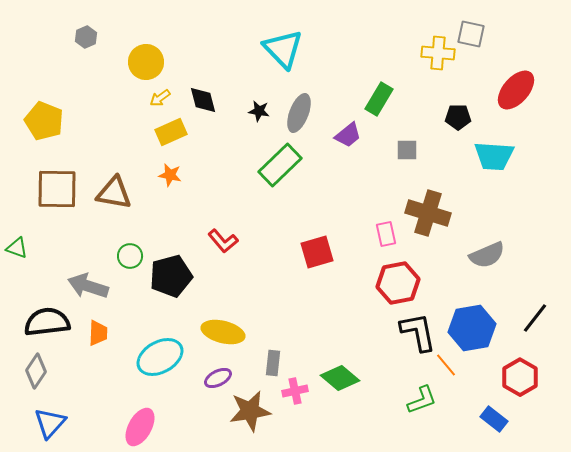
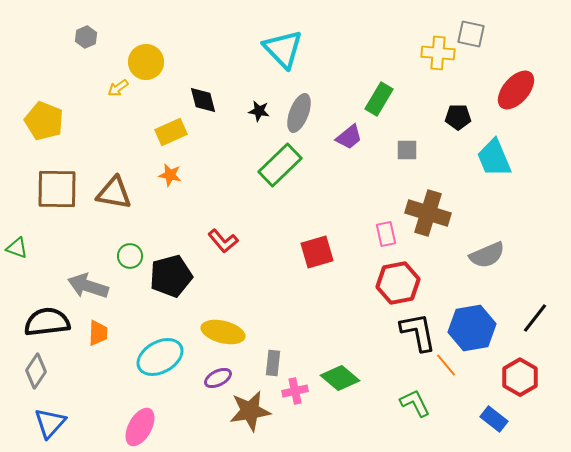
yellow arrow at (160, 98): moved 42 px left, 10 px up
purple trapezoid at (348, 135): moved 1 px right, 2 px down
cyan trapezoid at (494, 156): moved 2 px down; rotated 63 degrees clockwise
green L-shape at (422, 400): moved 7 px left, 3 px down; rotated 96 degrees counterclockwise
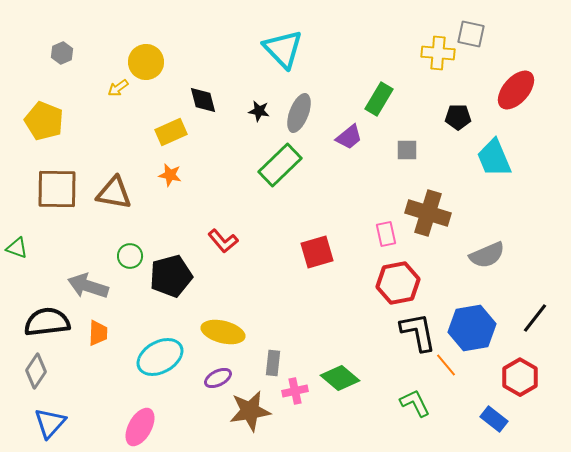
gray hexagon at (86, 37): moved 24 px left, 16 px down
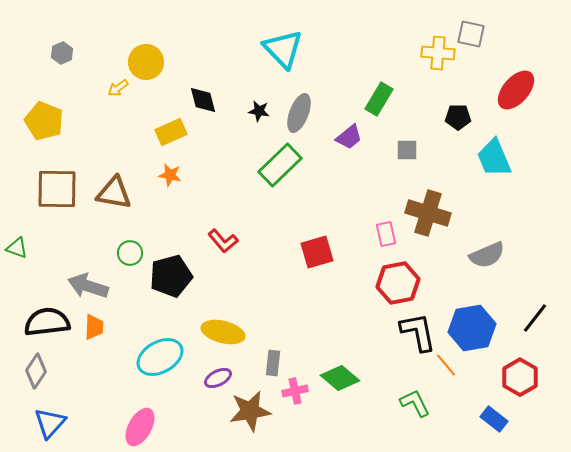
green circle at (130, 256): moved 3 px up
orange trapezoid at (98, 333): moved 4 px left, 6 px up
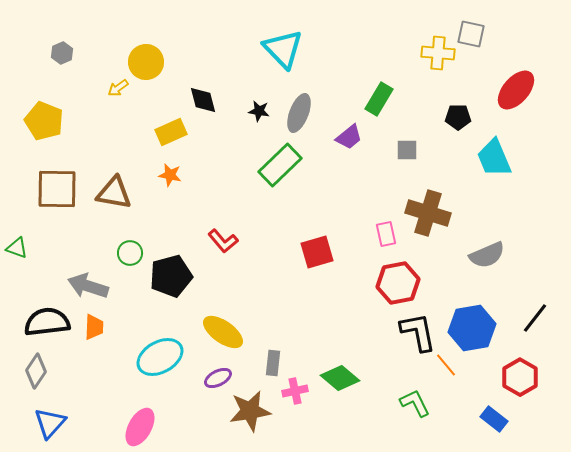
yellow ellipse at (223, 332): rotated 21 degrees clockwise
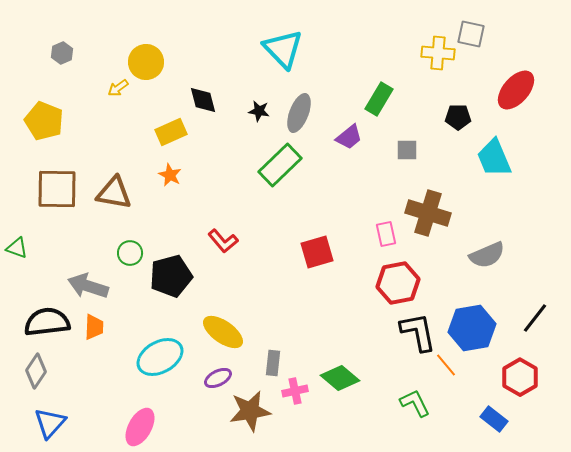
orange star at (170, 175): rotated 15 degrees clockwise
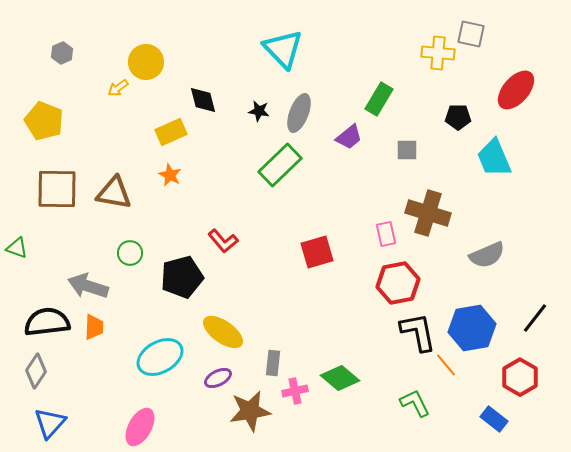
black pentagon at (171, 276): moved 11 px right, 1 px down
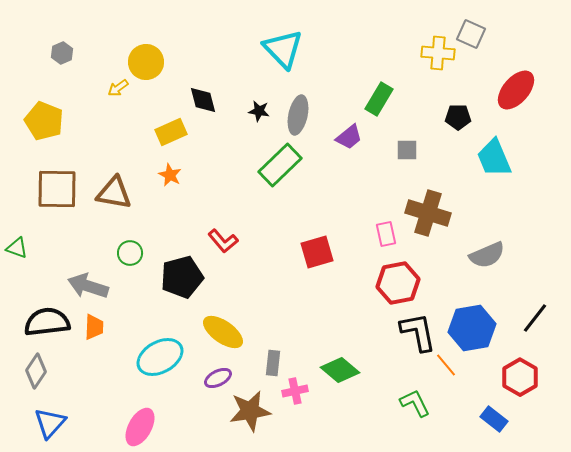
gray square at (471, 34): rotated 12 degrees clockwise
gray ellipse at (299, 113): moved 1 px left, 2 px down; rotated 9 degrees counterclockwise
green diamond at (340, 378): moved 8 px up
